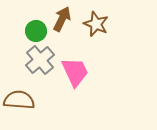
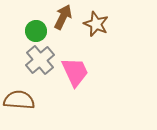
brown arrow: moved 1 px right, 2 px up
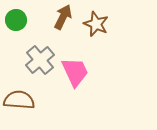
green circle: moved 20 px left, 11 px up
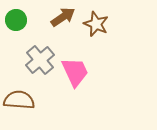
brown arrow: rotated 30 degrees clockwise
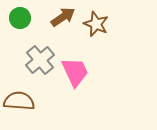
green circle: moved 4 px right, 2 px up
brown semicircle: moved 1 px down
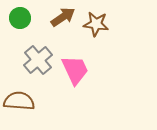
brown star: rotated 15 degrees counterclockwise
gray cross: moved 2 px left
pink trapezoid: moved 2 px up
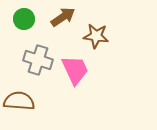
green circle: moved 4 px right, 1 px down
brown star: moved 12 px down
gray cross: rotated 32 degrees counterclockwise
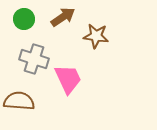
gray cross: moved 4 px left, 1 px up
pink trapezoid: moved 7 px left, 9 px down
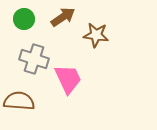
brown star: moved 1 px up
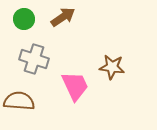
brown star: moved 16 px right, 32 px down
pink trapezoid: moved 7 px right, 7 px down
